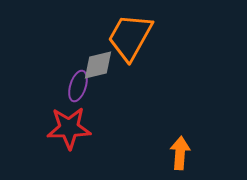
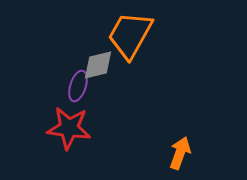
orange trapezoid: moved 2 px up
red star: rotated 9 degrees clockwise
orange arrow: rotated 16 degrees clockwise
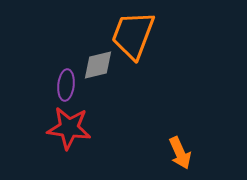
orange trapezoid: moved 3 px right; rotated 8 degrees counterclockwise
purple ellipse: moved 12 px left, 1 px up; rotated 12 degrees counterclockwise
orange arrow: rotated 136 degrees clockwise
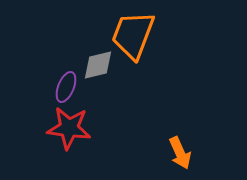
purple ellipse: moved 2 px down; rotated 16 degrees clockwise
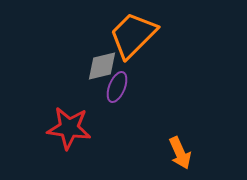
orange trapezoid: rotated 24 degrees clockwise
gray diamond: moved 4 px right, 1 px down
purple ellipse: moved 51 px right
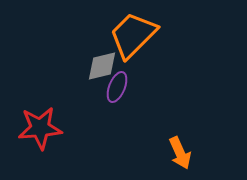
red star: moved 29 px left; rotated 12 degrees counterclockwise
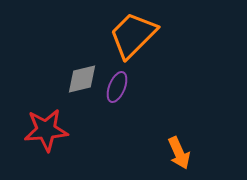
gray diamond: moved 20 px left, 13 px down
red star: moved 6 px right, 2 px down
orange arrow: moved 1 px left
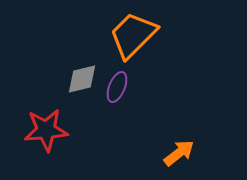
orange arrow: rotated 104 degrees counterclockwise
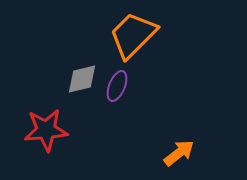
purple ellipse: moved 1 px up
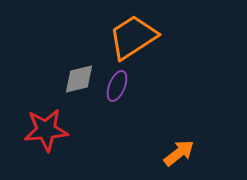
orange trapezoid: moved 2 px down; rotated 12 degrees clockwise
gray diamond: moved 3 px left
